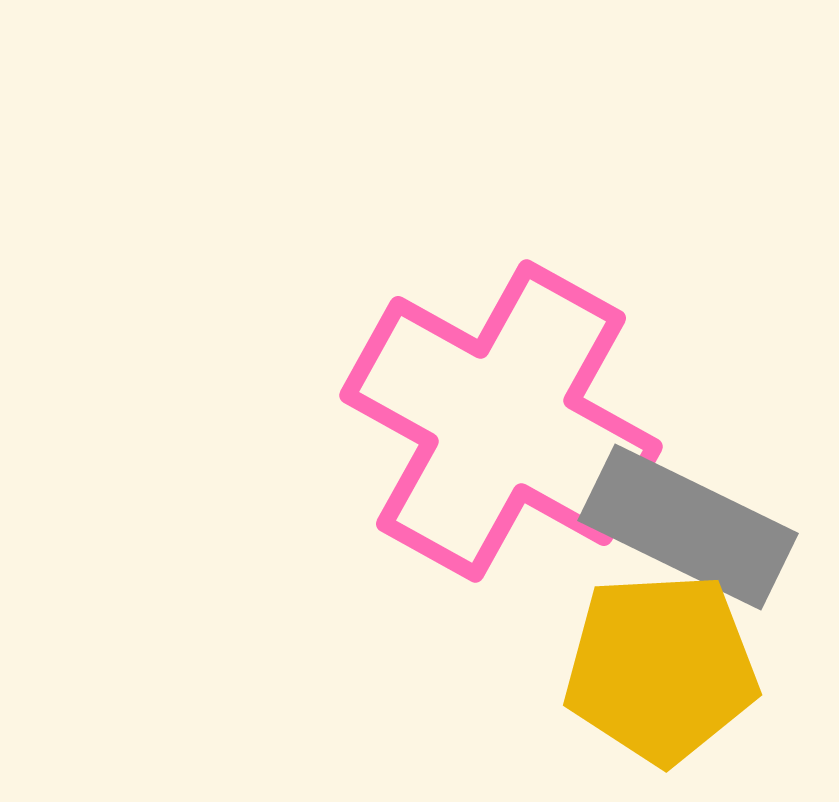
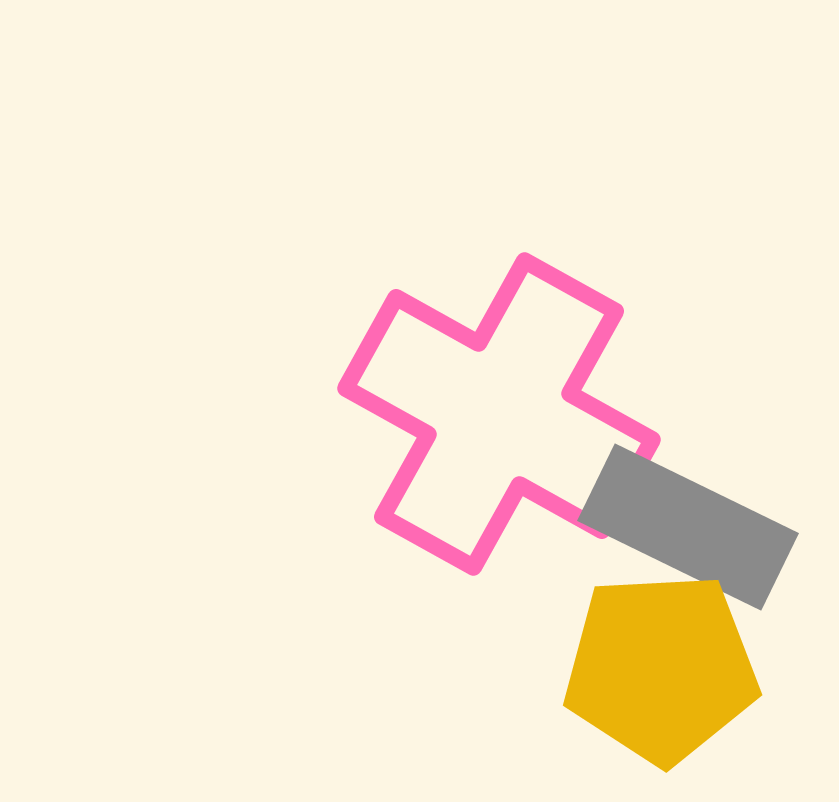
pink cross: moved 2 px left, 7 px up
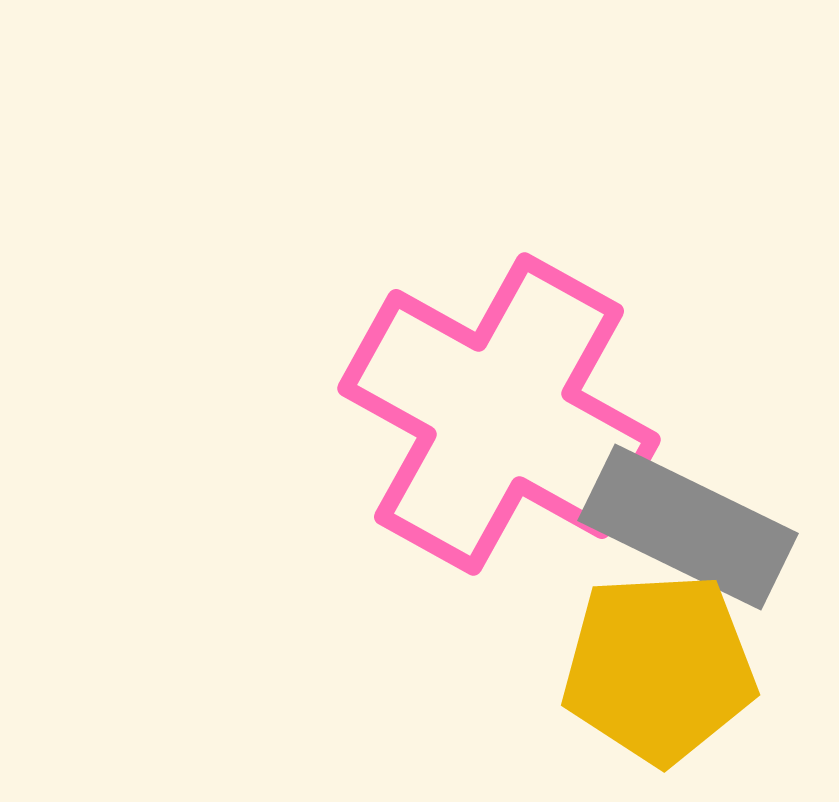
yellow pentagon: moved 2 px left
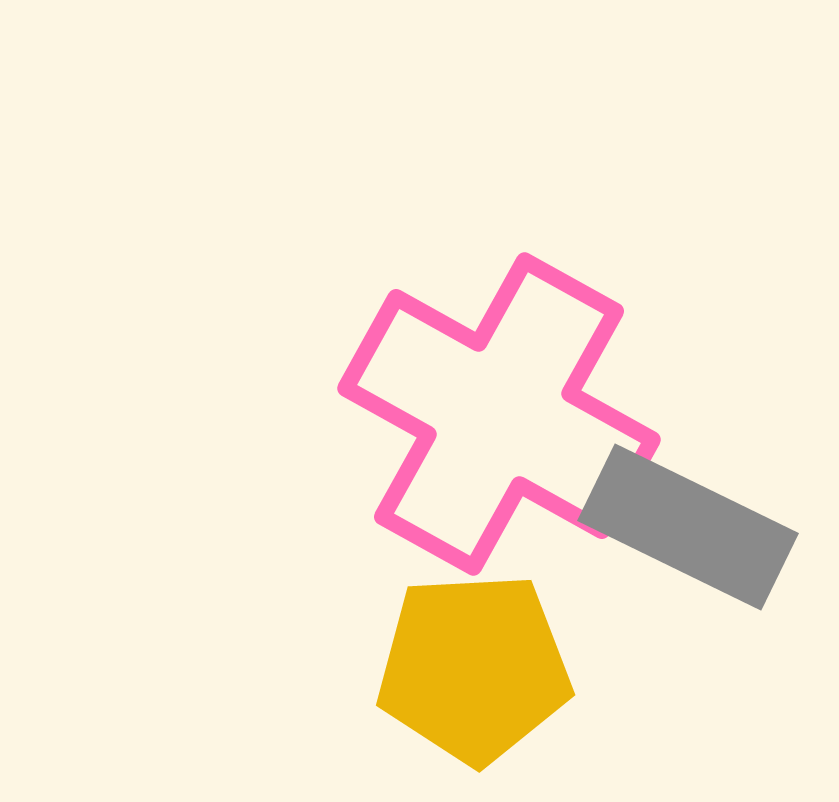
yellow pentagon: moved 185 px left
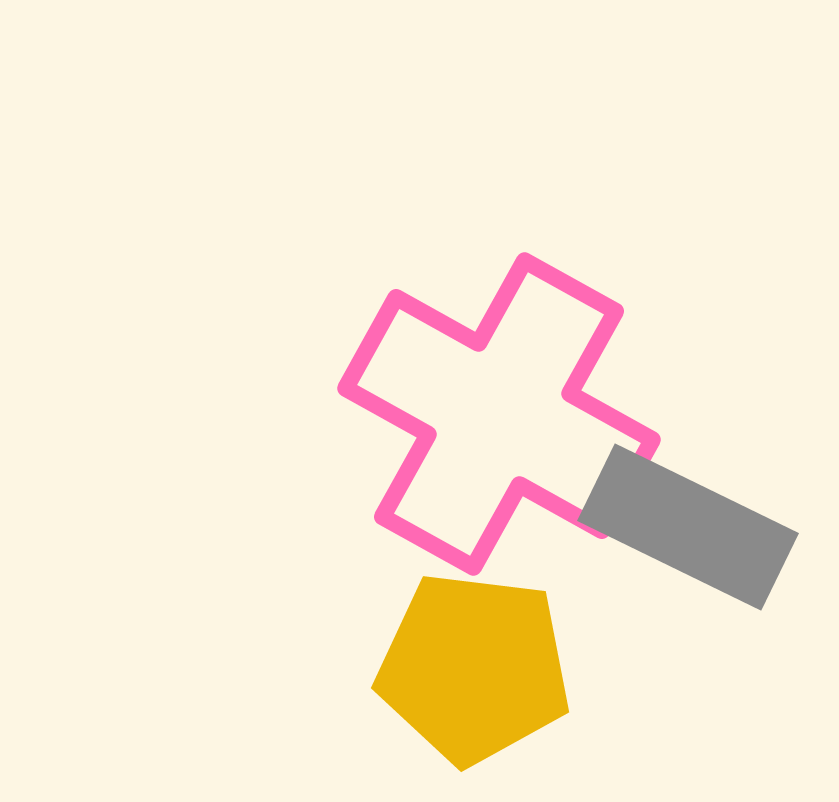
yellow pentagon: rotated 10 degrees clockwise
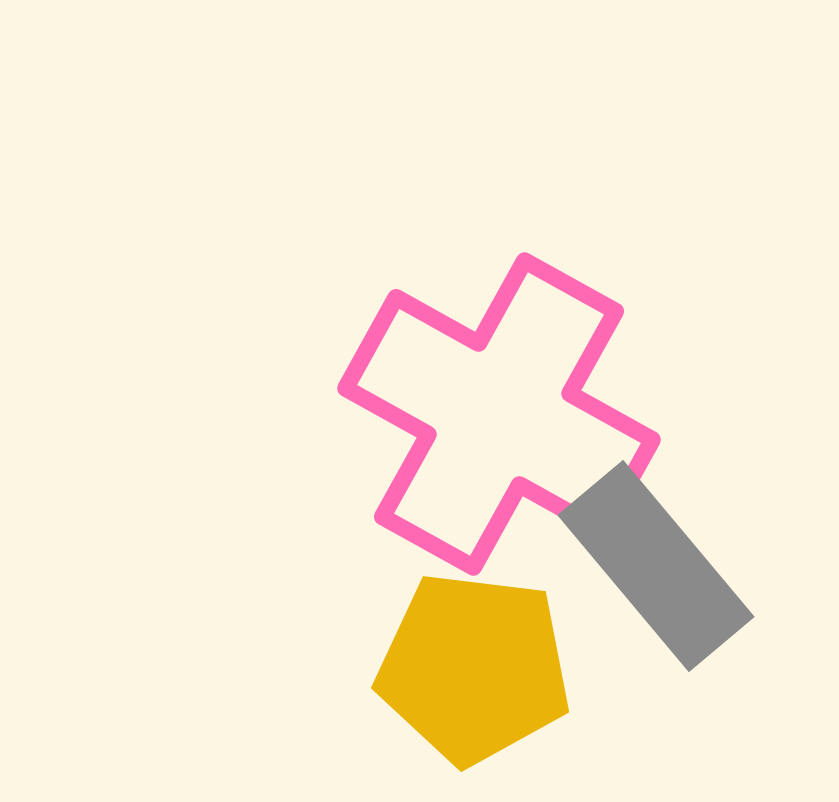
gray rectangle: moved 32 px left, 39 px down; rotated 24 degrees clockwise
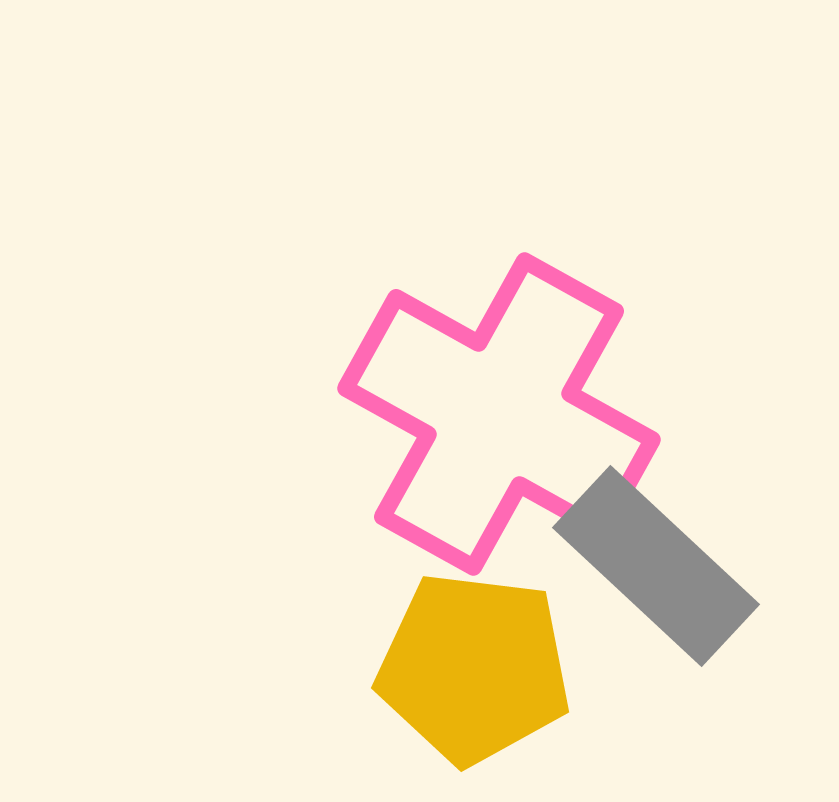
gray rectangle: rotated 7 degrees counterclockwise
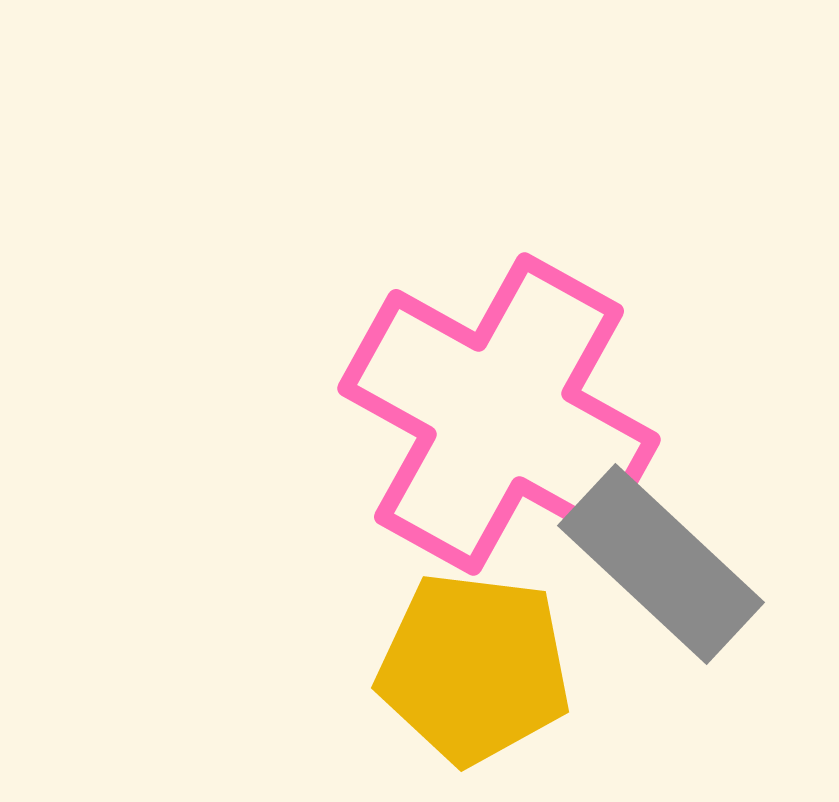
gray rectangle: moved 5 px right, 2 px up
